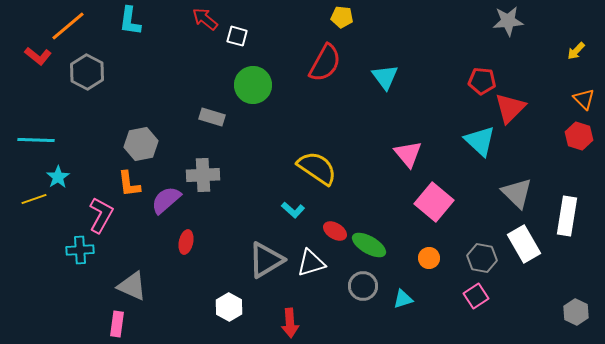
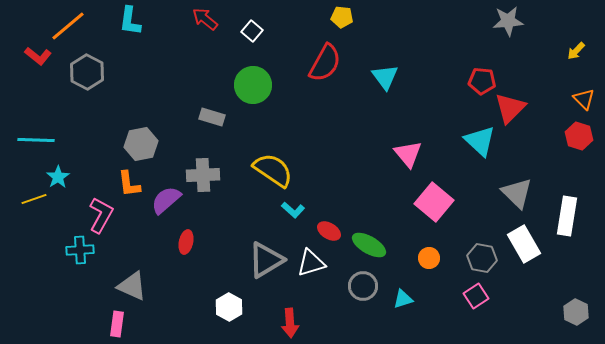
white square at (237, 36): moved 15 px right, 5 px up; rotated 25 degrees clockwise
yellow semicircle at (317, 168): moved 44 px left, 2 px down
red ellipse at (335, 231): moved 6 px left
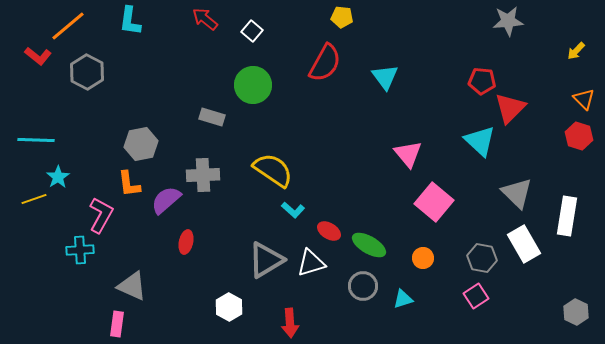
orange circle at (429, 258): moved 6 px left
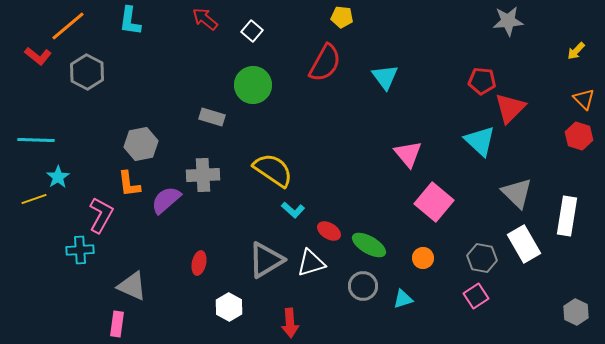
red ellipse at (186, 242): moved 13 px right, 21 px down
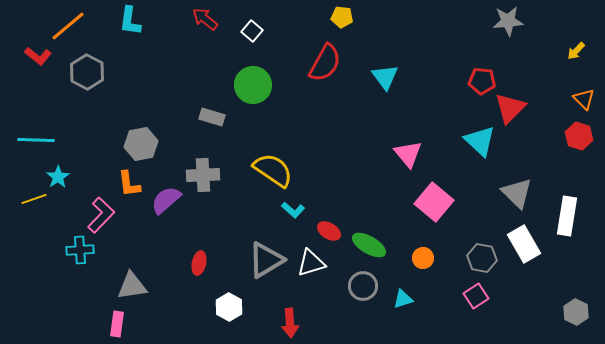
pink L-shape at (101, 215): rotated 15 degrees clockwise
gray triangle at (132, 286): rotated 32 degrees counterclockwise
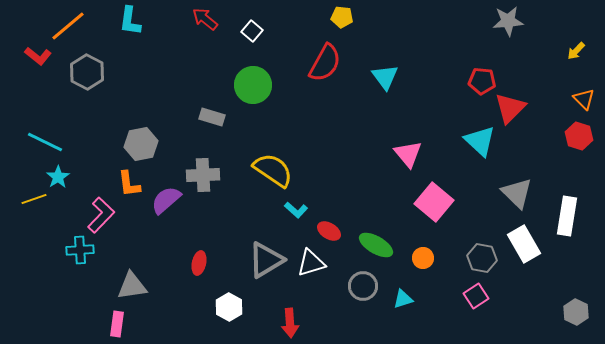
cyan line at (36, 140): moved 9 px right, 2 px down; rotated 24 degrees clockwise
cyan L-shape at (293, 210): moved 3 px right
green ellipse at (369, 245): moved 7 px right
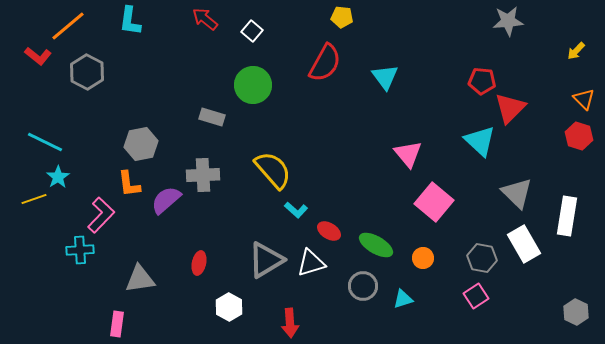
yellow semicircle at (273, 170): rotated 15 degrees clockwise
gray triangle at (132, 286): moved 8 px right, 7 px up
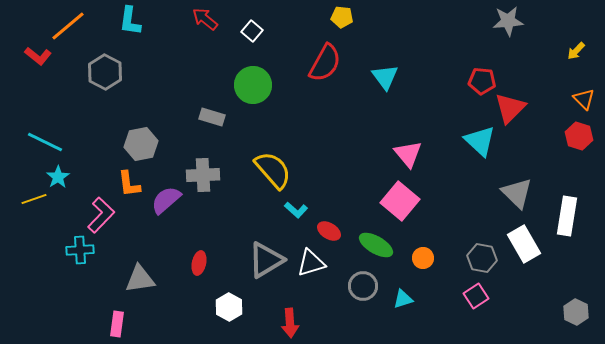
gray hexagon at (87, 72): moved 18 px right
pink square at (434, 202): moved 34 px left, 1 px up
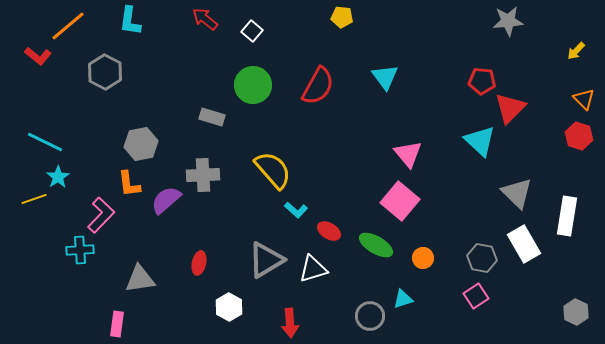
red semicircle at (325, 63): moved 7 px left, 23 px down
white triangle at (311, 263): moved 2 px right, 6 px down
gray circle at (363, 286): moved 7 px right, 30 px down
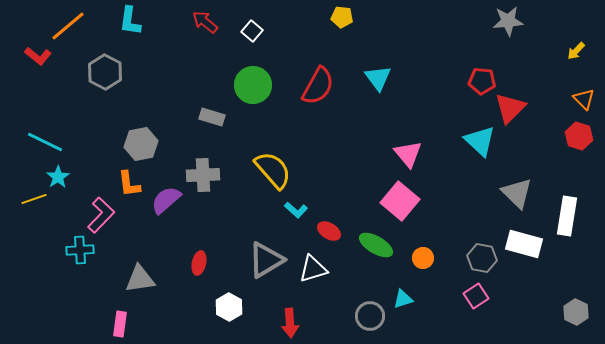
red arrow at (205, 19): moved 3 px down
cyan triangle at (385, 77): moved 7 px left, 1 px down
white rectangle at (524, 244): rotated 45 degrees counterclockwise
pink rectangle at (117, 324): moved 3 px right
